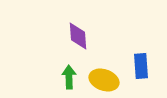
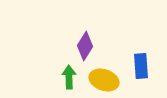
purple diamond: moved 7 px right, 10 px down; rotated 36 degrees clockwise
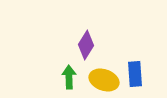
purple diamond: moved 1 px right, 1 px up
blue rectangle: moved 6 px left, 8 px down
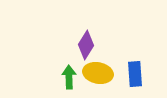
yellow ellipse: moved 6 px left, 7 px up; rotated 8 degrees counterclockwise
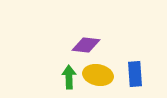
purple diamond: rotated 64 degrees clockwise
yellow ellipse: moved 2 px down
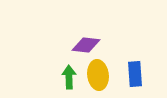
yellow ellipse: rotated 72 degrees clockwise
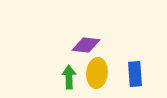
yellow ellipse: moved 1 px left, 2 px up; rotated 12 degrees clockwise
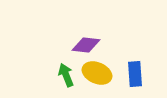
yellow ellipse: rotated 72 degrees counterclockwise
green arrow: moved 3 px left, 2 px up; rotated 20 degrees counterclockwise
